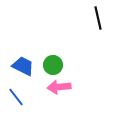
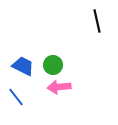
black line: moved 1 px left, 3 px down
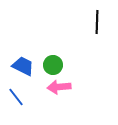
black line: moved 1 px down; rotated 15 degrees clockwise
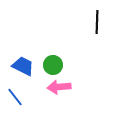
blue line: moved 1 px left
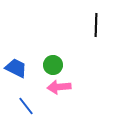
black line: moved 1 px left, 3 px down
blue trapezoid: moved 7 px left, 2 px down
blue line: moved 11 px right, 9 px down
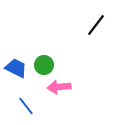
black line: rotated 35 degrees clockwise
green circle: moved 9 px left
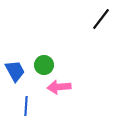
black line: moved 5 px right, 6 px up
blue trapezoid: moved 1 px left, 3 px down; rotated 35 degrees clockwise
blue line: rotated 42 degrees clockwise
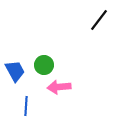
black line: moved 2 px left, 1 px down
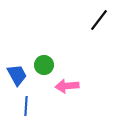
blue trapezoid: moved 2 px right, 4 px down
pink arrow: moved 8 px right, 1 px up
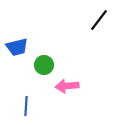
blue trapezoid: moved 28 px up; rotated 105 degrees clockwise
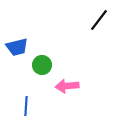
green circle: moved 2 px left
